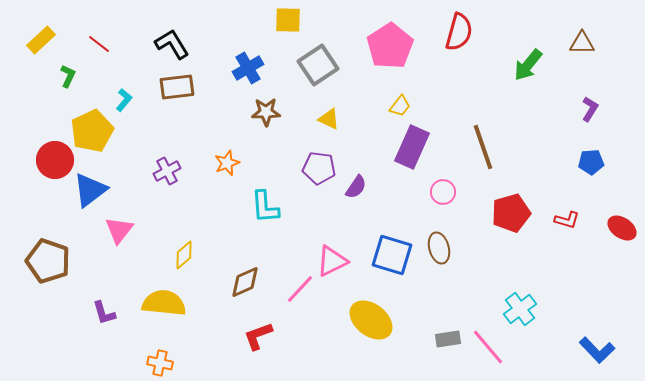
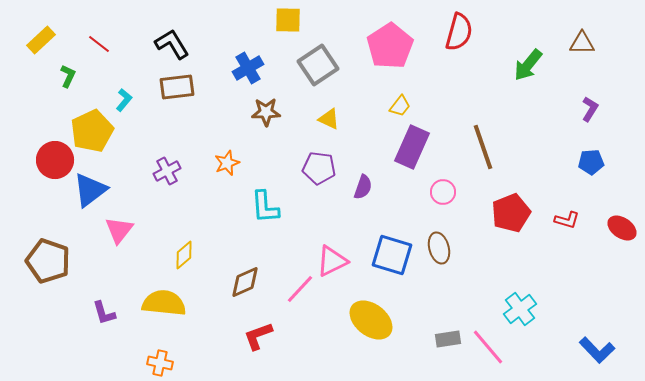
purple semicircle at (356, 187): moved 7 px right; rotated 15 degrees counterclockwise
red pentagon at (511, 213): rotated 6 degrees counterclockwise
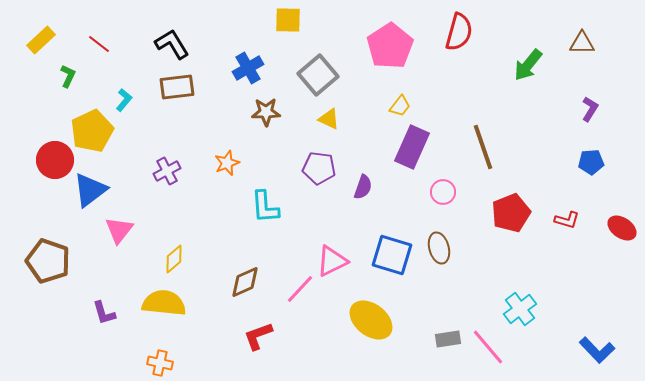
gray square at (318, 65): moved 10 px down; rotated 6 degrees counterclockwise
yellow diamond at (184, 255): moved 10 px left, 4 px down
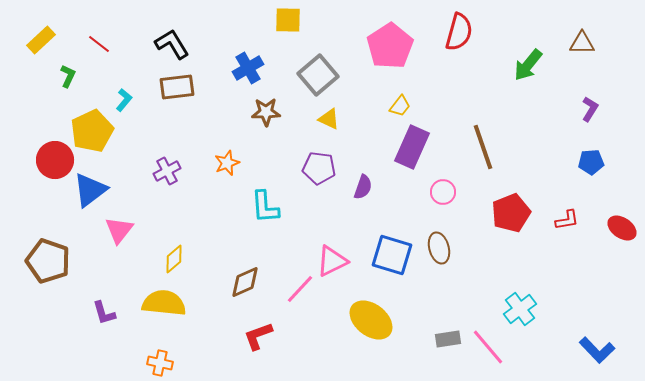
red L-shape at (567, 220): rotated 25 degrees counterclockwise
